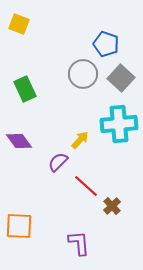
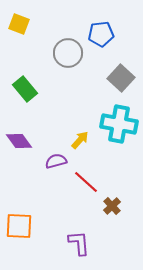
blue pentagon: moved 5 px left, 10 px up; rotated 25 degrees counterclockwise
gray circle: moved 15 px left, 21 px up
green rectangle: rotated 15 degrees counterclockwise
cyan cross: rotated 15 degrees clockwise
purple semicircle: moved 2 px left, 1 px up; rotated 30 degrees clockwise
red line: moved 4 px up
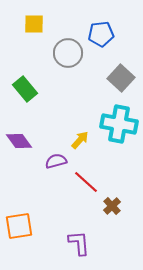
yellow square: moved 15 px right; rotated 20 degrees counterclockwise
orange square: rotated 12 degrees counterclockwise
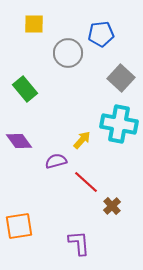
yellow arrow: moved 2 px right
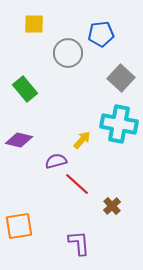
purple diamond: moved 1 px up; rotated 40 degrees counterclockwise
red line: moved 9 px left, 2 px down
